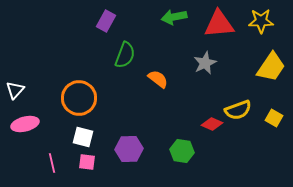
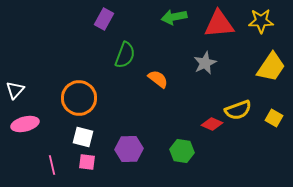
purple rectangle: moved 2 px left, 2 px up
pink line: moved 2 px down
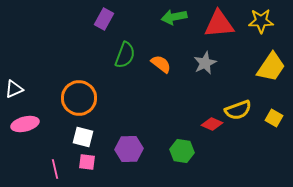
orange semicircle: moved 3 px right, 15 px up
white triangle: moved 1 px left, 1 px up; rotated 24 degrees clockwise
pink line: moved 3 px right, 4 px down
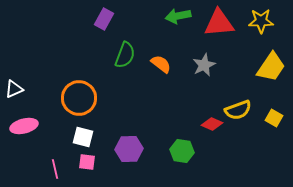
green arrow: moved 4 px right, 1 px up
red triangle: moved 1 px up
gray star: moved 1 px left, 2 px down
pink ellipse: moved 1 px left, 2 px down
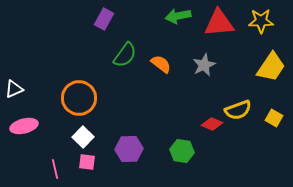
green semicircle: rotated 16 degrees clockwise
white square: rotated 30 degrees clockwise
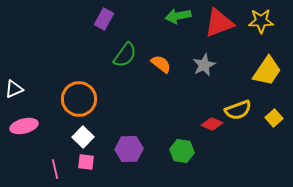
red triangle: rotated 16 degrees counterclockwise
yellow trapezoid: moved 4 px left, 4 px down
orange circle: moved 1 px down
yellow square: rotated 18 degrees clockwise
pink square: moved 1 px left
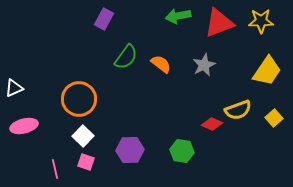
green semicircle: moved 1 px right, 2 px down
white triangle: moved 1 px up
white square: moved 1 px up
purple hexagon: moved 1 px right, 1 px down
pink square: rotated 12 degrees clockwise
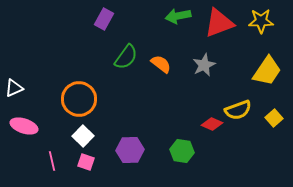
pink ellipse: rotated 32 degrees clockwise
pink line: moved 3 px left, 8 px up
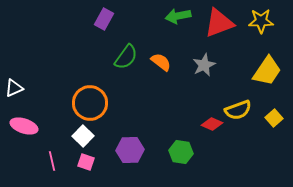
orange semicircle: moved 2 px up
orange circle: moved 11 px right, 4 px down
green hexagon: moved 1 px left, 1 px down
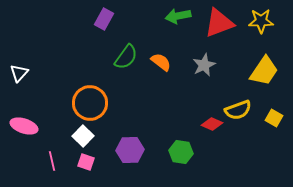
yellow trapezoid: moved 3 px left
white triangle: moved 5 px right, 15 px up; rotated 24 degrees counterclockwise
yellow square: rotated 18 degrees counterclockwise
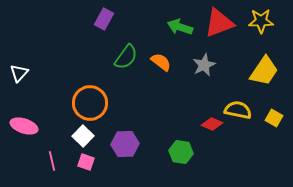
green arrow: moved 2 px right, 11 px down; rotated 30 degrees clockwise
yellow semicircle: rotated 148 degrees counterclockwise
purple hexagon: moved 5 px left, 6 px up
